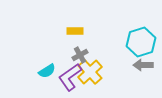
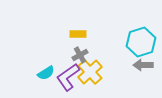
yellow rectangle: moved 3 px right, 3 px down
cyan semicircle: moved 1 px left, 2 px down
purple L-shape: moved 2 px left
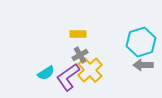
yellow cross: moved 2 px up
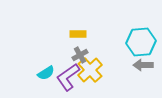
cyan hexagon: rotated 12 degrees clockwise
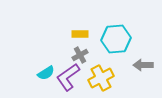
yellow rectangle: moved 2 px right
cyan hexagon: moved 25 px left, 3 px up
yellow cross: moved 11 px right, 8 px down; rotated 15 degrees clockwise
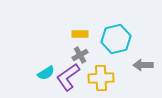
cyan hexagon: rotated 8 degrees counterclockwise
yellow cross: rotated 25 degrees clockwise
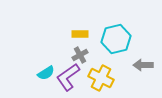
yellow cross: rotated 30 degrees clockwise
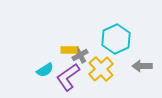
yellow rectangle: moved 11 px left, 16 px down
cyan hexagon: rotated 12 degrees counterclockwise
gray arrow: moved 1 px left, 1 px down
cyan semicircle: moved 1 px left, 3 px up
yellow cross: moved 9 px up; rotated 20 degrees clockwise
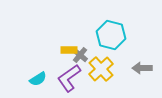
cyan hexagon: moved 5 px left, 4 px up; rotated 20 degrees counterclockwise
gray cross: rotated 21 degrees counterclockwise
gray arrow: moved 2 px down
cyan semicircle: moved 7 px left, 9 px down
purple L-shape: moved 1 px right, 1 px down
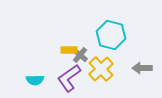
cyan semicircle: moved 3 px left, 1 px down; rotated 30 degrees clockwise
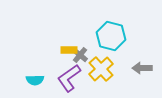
cyan hexagon: moved 1 px down
